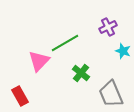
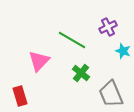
green line: moved 7 px right, 3 px up; rotated 60 degrees clockwise
red rectangle: rotated 12 degrees clockwise
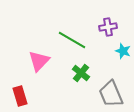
purple cross: rotated 18 degrees clockwise
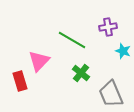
red rectangle: moved 15 px up
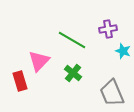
purple cross: moved 2 px down
green cross: moved 8 px left
gray trapezoid: moved 1 px right, 1 px up
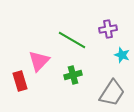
cyan star: moved 1 px left, 4 px down
green cross: moved 2 px down; rotated 36 degrees clockwise
gray trapezoid: rotated 124 degrees counterclockwise
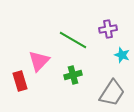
green line: moved 1 px right
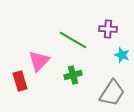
purple cross: rotated 12 degrees clockwise
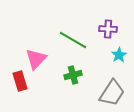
cyan star: moved 3 px left; rotated 21 degrees clockwise
pink triangle: moved 3 px left, 2 px up
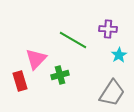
green cross: moved 13 px left
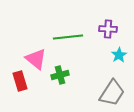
green line: moved 5 px left, 3 px up; rotated 36 degrees counterclockwise
pink triangle: rotated 35 degrees counterclockwise
